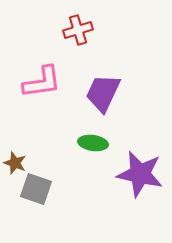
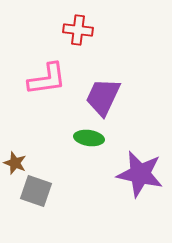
red cross: rotated 24 degrees clockwise
pink L-shape: moved 5 px right, 3 px up
purple trapezoid: moved 4 px down
green ellipse: moved 4 px left, 5 px up
gray square: moved 2 px down
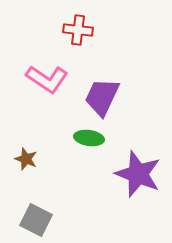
pink L-shape: rotated 42 degrees clockwise
purple trapezoid: moved 1 px left
brown star: moved 11 px right, 4 px up
purple star: moved 2 px left; rotated 9 degrees clockwise
gray square: moved 29 px down; rotated 8 degrees clockwise
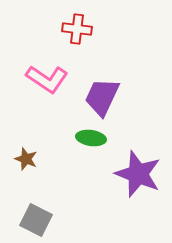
red cross: moved 1 px left, 1 px up
green ellipse: moved 2 px right
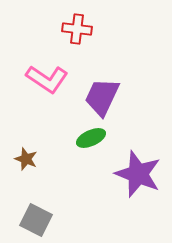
green ellipse: rotated 32 degrees counterclockwise
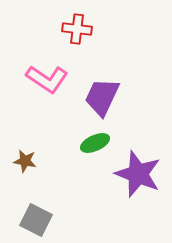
green ellipse: moved 4 px right, 5 px down
brown star: moved 1 px left, 2 px down; rotated 10 degrees counterclockwise
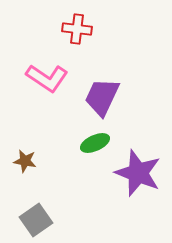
pink L-shape: moved 1 px up
purple star: moved 1 px up
gray square: rotated 28 degrees clockwise
